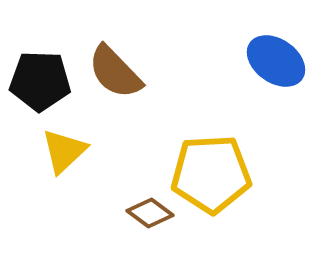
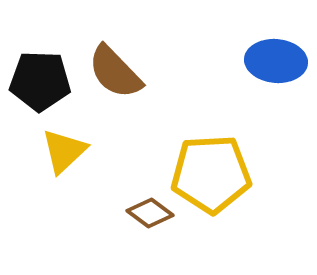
blue ellipse: rotated 30 degrees counterclockwise
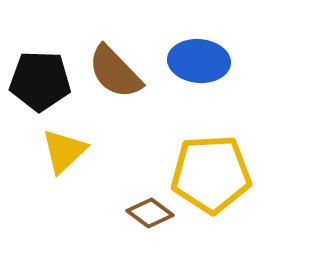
blue ellipse: moved 77 px left
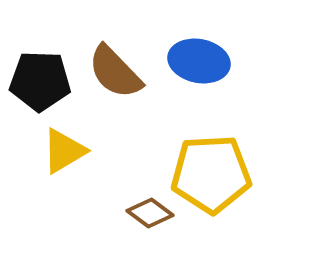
blue ellipse: rotated 6 degrees clockwise
yellow triangle: rotated 12 degrees clockwise
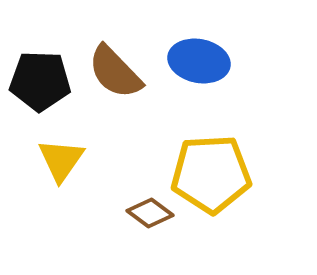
yellow triangle: moved 3 px left, 9 px down; rotated 24 degrees counterclockwise
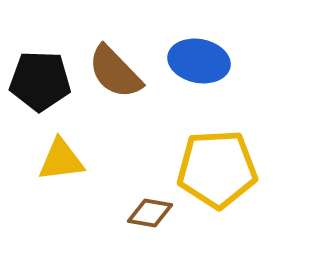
yellow triangle: rotated 48 degrees clockwise
yellow pentagon: moved 6 px right, 5 px up
brown diamond: rotated 27 degrees counterclockwise
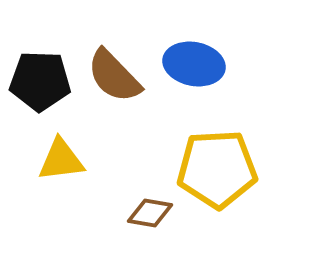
blue ellipse: moved 5 px left, 3 px down
brown semicircle: moved 1 px left, 4 px down
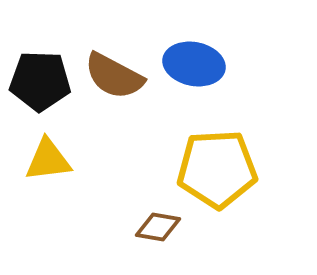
brown semicircle: rotated 18 degrees counterclockwise
yellow triangle: moved 13 px left
brown diamond: moved 8 px right, 14 px down
